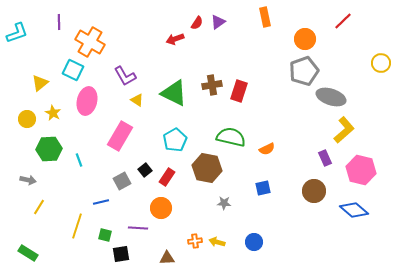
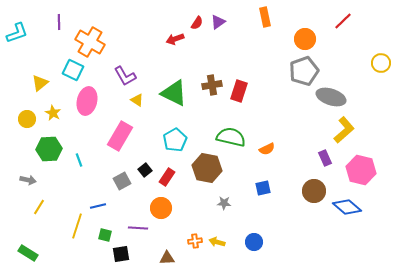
blue line at (101, 202): moved 3 px left, 4 px down
blue diamond at (354, 210): moved 7 px left, 3 px up
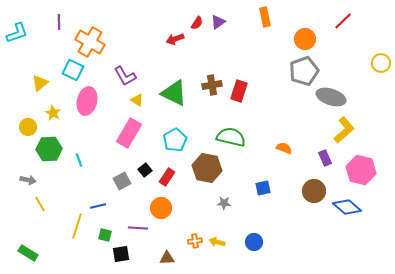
yellow circle at (27, 119): moved 1 px right, 8 px down
pink rectangle at (120, 136): moved 9 px right, 3 px up
orange semicircle at (267, 149): moved 17 px right, 1 px up; rotated 133 degrees counterclockwise
yellow line at (39, 207): moved 1 px right, 3 px up; rotated 63 degrees counterclockwise
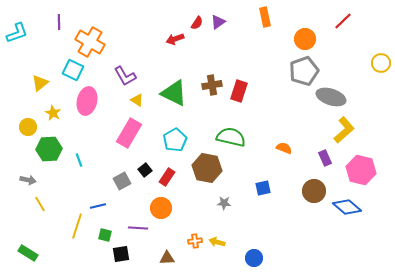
blue circle at (254, 242): moved 16 px down
